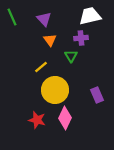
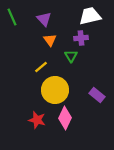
purple rectangle: rotated 28 degrees counterclockwise
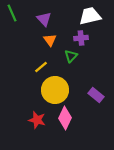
green line: moved 4 px up
green triangle: rotated 16 degrees clockwise
purple rectangle: moved 1 px left
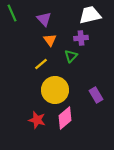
white trapezoid: moved 1 px up
yellow line: moved 3 px up
purple rectangle: rotated 21 degrees clockwise
pink diamond: rotated 25 degrees clockwise
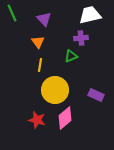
orange triangle: moved 12 px left, 2 px down
green triangle: rotated 24 degrees clockwise
yellow line: moved 1 px left, 1 px down; rotated 40 degrees counterclockwise
purple rectangle: rotated 35 degrees counterclockwise
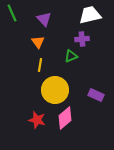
purple cross: moved 1 px right, 1 px down
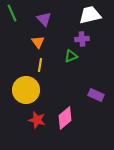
yellow circle: moved 29 px left
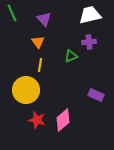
purple cross: moved 7 px right, 3 px down
pink diamond: moved 2 px left, 2 px down
